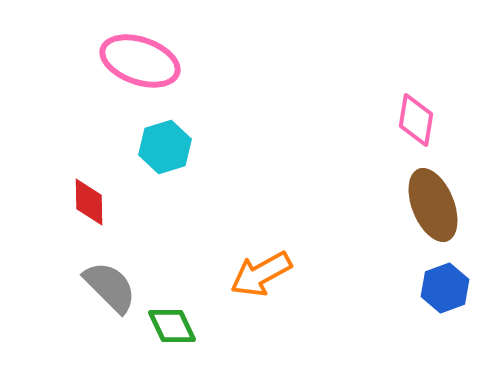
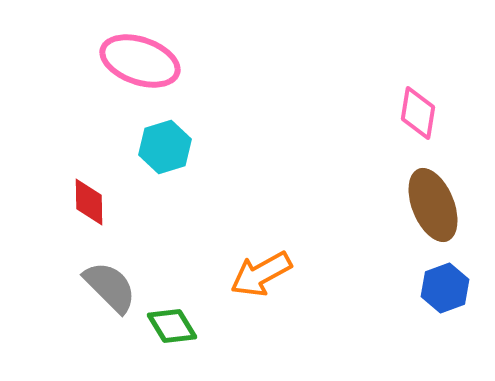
pink diamond: moved 2 px right, 7 px up
green diamond: rotated 6 degrees counterclockwise
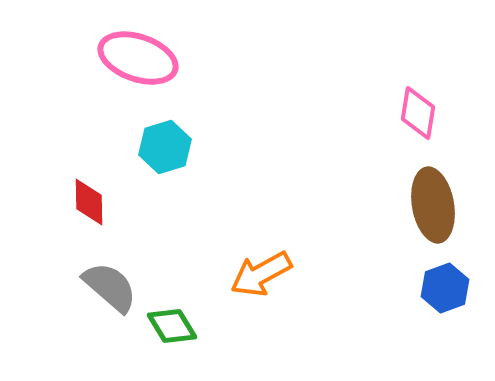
pink ellipse: moved 2 px left, 3 px up
brown ellipse: rotated 12 degrees clockwise
gray semicircle: rotated 4 degrees counterclockwise
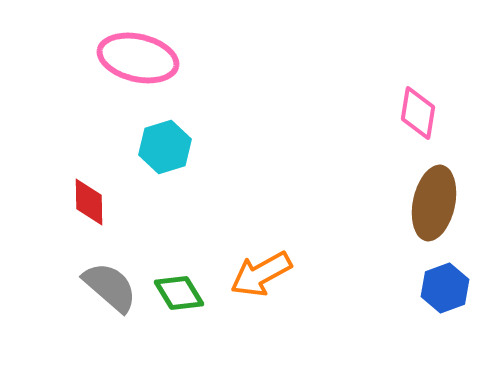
pink ellipse: rotated 6 degrees counterclockwise
brown ellipse: moved 1 px right, 2 px up; rotated 22 degrees clockwise
green diamond: moved 7 px right, 33 px up
